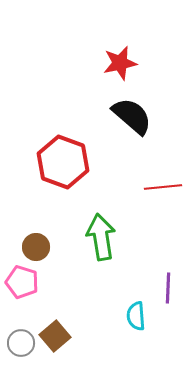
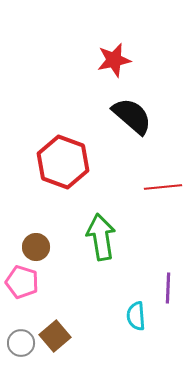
red star: moved 6 px left, 3 px up
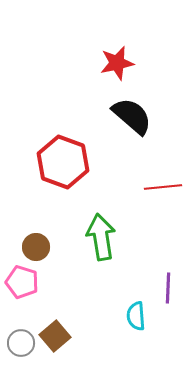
red star: moved 3 px right, 3 px down
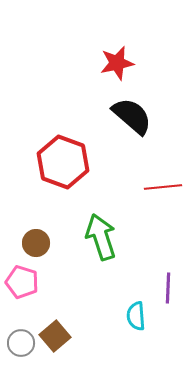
green arrow: rotated 9 degrees counterclockwise
brown circle: moved 4 px up
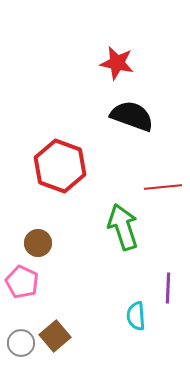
red star: rotated 24 degrees clockwise
black semicircle: rotated 21 degrees counterclockwise
red hexagon: moved 3 px left, 4 px down
green arrow: moved 22 px right, 10 px up
brown circle: moved 2 px right
pink pentagon: rotated 8 degrees clockwise
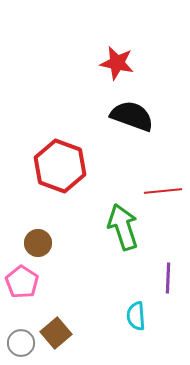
red line: moved 4 px down
pink pentagon: rotated 8 degrees clockwise
purple line: moved 10 px up
brown square: moved 1 px right, 3 px up
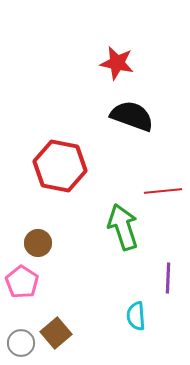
red hexagon: rotated 9 degrees counterclockwise
